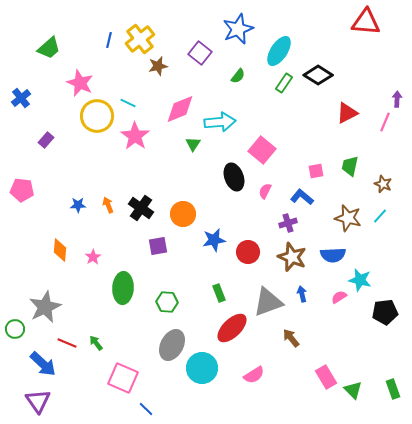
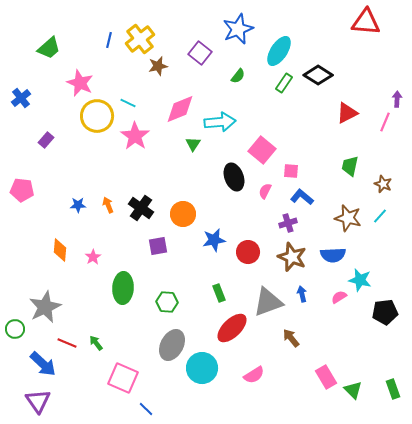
pink square at (316, 171): moved 25 px left; rotated 14 degrees clockwise
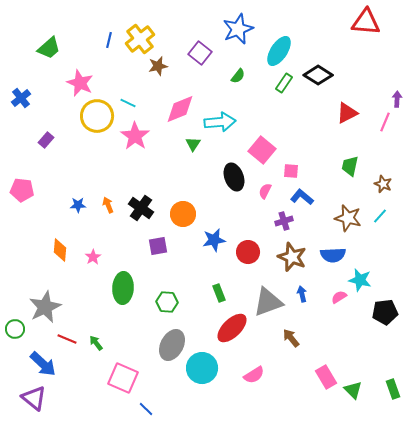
purple cross at (288, 223): moved 4 px left, 2 px up
red line at (67, 343): moved 4 px up
purple triangle at (38, 401): moved 4 px left, 3 px up; rotated 16 degrees counterclockwise
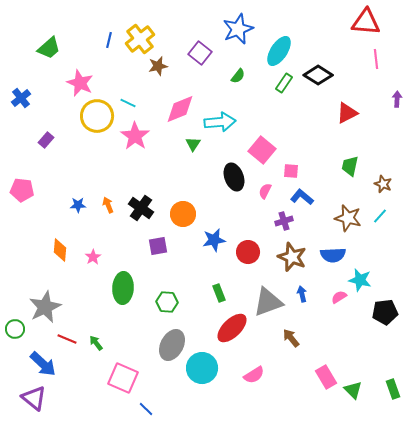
pink line at (385, 122): moved 9 px left, 63 px up; rotated 30 degrees counterclockwise
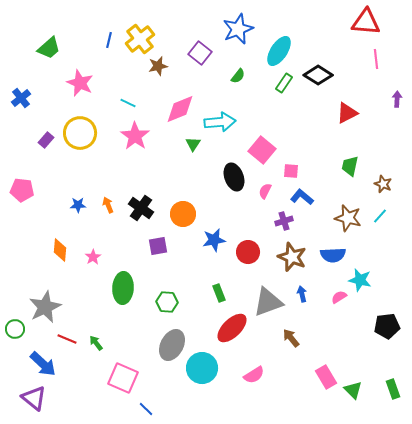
yellow circle at (97, 116): moved 17 px left, 17 px down
black pentagon at (385, 312): moved 2 px right, 14 px down
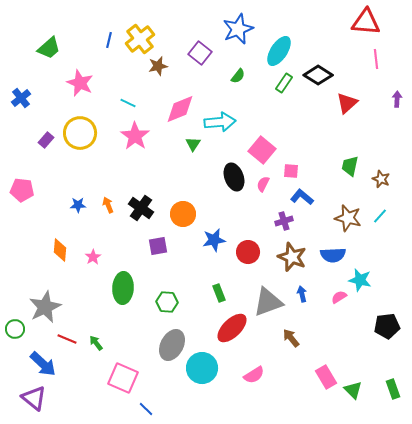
red triangle at (347, 113): moved 10 px up; rotated 15 degrees counterclockwise
brown star at (383, 184): moved 2 px left, 5 px up
pink semicircle at (265, 191): moved 2 px left, 7 px up
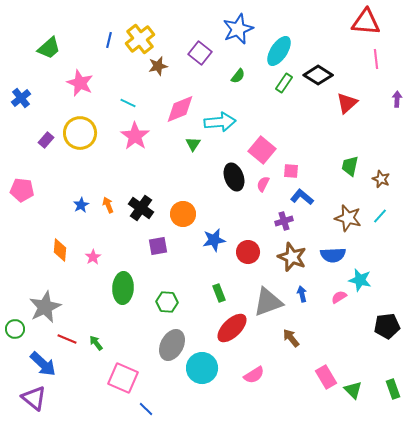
blue star at (78, 205): moved 3 px right; rotated 28 degrees counterclockwise
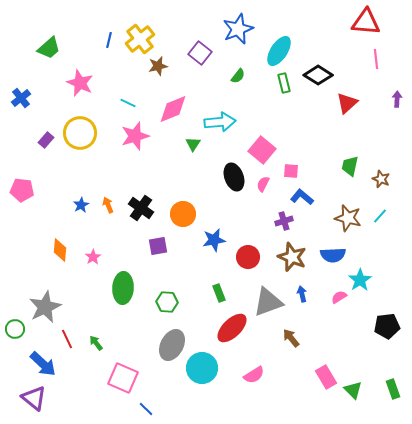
green rectangle at (284, 83): rotated 48 degrees counterclockwise
pink diamond at (180, 109): moved 7 px left
pink star at (135, 136): rotated 20 degrees clockwise
red circle at (248, 252): moved 5 px down
cyan star at (360, 280): rotated 25 degrees clockwise
red line at (67, 339): rotated 42 degrees clockwise
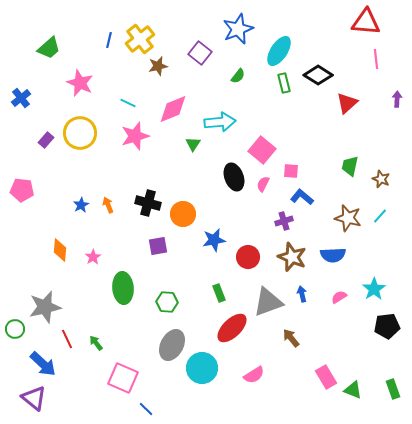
black cross at (141, 208): moved 7 px right, 5 px up; rotated 20 degrees counterclockwise
cyan star at (360, 280): moved 14 px right, 9 px down
green ellipse at (123, 288): rotated 8 degrees counterclockwise
gray star at (45, 307): rotated 12 degrees clockwise
green triangle at (353, 390): rotated 24 degrees counterclockwise
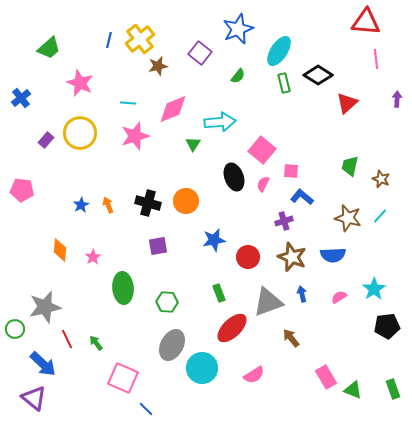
cyan line at (128, 103): rotated 21 degrees counterclockwise
orange circle at (183, 214): moved 3 px right, 13 px up
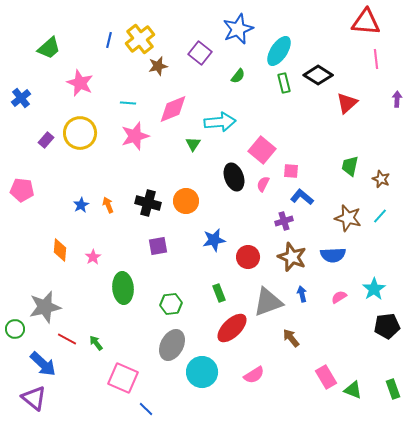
green hexagon at (167, 302): moved 4 px right, 2 px down; rotated 10 degrees counterclockwise
red line at (67, 339): rotated 36 degrees counterclockwise
cyan circle at (202, 368): moved 4 px down
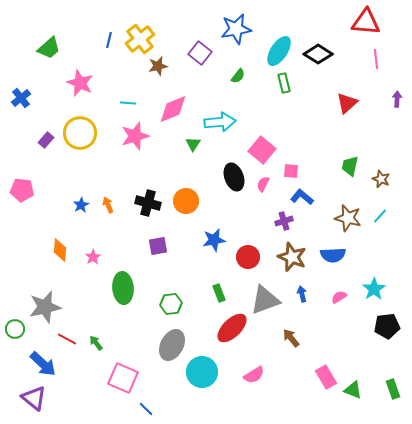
blue star at (238, 29): moved 2 px left; rotated 12 degrees clockwise
black diamond at (318, 75): moved 21 px up
gray triangle at (268, 302): moved 3 px left, 2 px up
